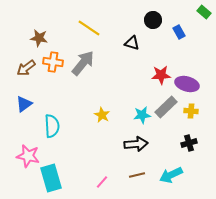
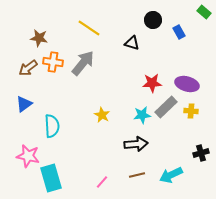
brown arrow: moved 2 px right
red star: moved 9 px left, 8 px down
black cross: moved 12 px right, 10 px down
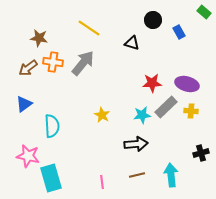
cyan arrow: rotated 110 degrees clockwise
pink line: rotated 48 degrees counterclockwise
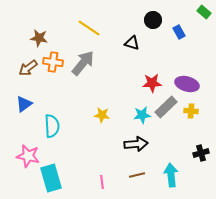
yellow star: rotated 21 degrees counterclockwise
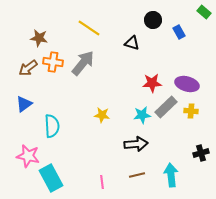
cyan rectangle: rotated 12 degrees counterclockwise
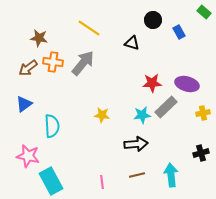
yellow cross: moved 12 px right, 2 px down; rotated 16 degrees counterclockwise
cyan rectangle: moved 3 px down
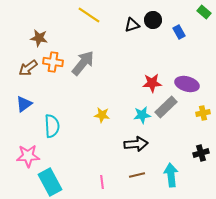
yellow line: moved 13 px up
black triangle: moved 18 px up; rotated 35 degrees counterclockwise
pink star: rotated 15 degrees counterclockwise
cyan rectangle: moved 1 px left, 1 px down
